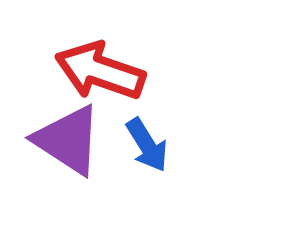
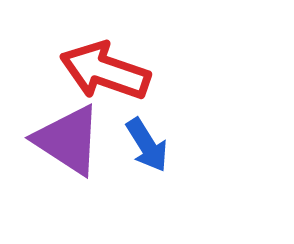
red arrow: moved 5 px right
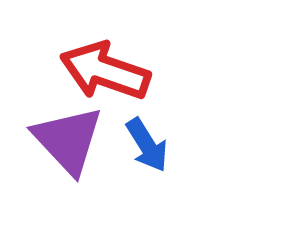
purple triangle: rotated 14 degrees clockwise
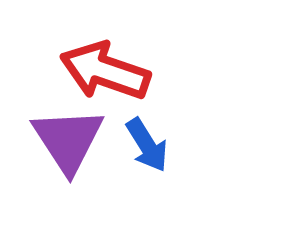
purple triangle: rotated 10 degrees clockwise
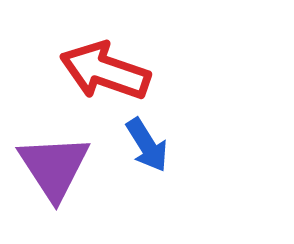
purple triangle: moved 14 px left, 27 px down
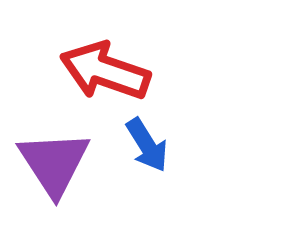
purple triangle: moved 4 px up
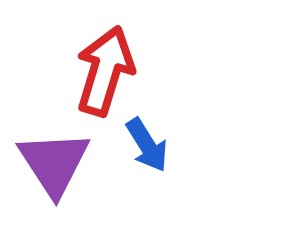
red arrow: rotated 88 degrees clockwise
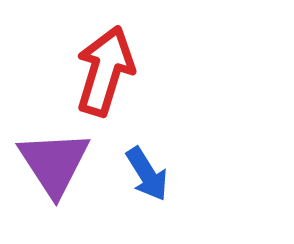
blue arrow: moved 29 px down
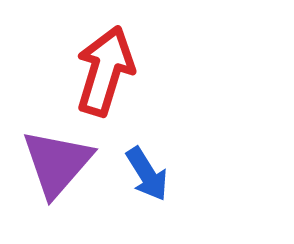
purple triangle: moved 3 px right; rotated 14 degrees clockwise
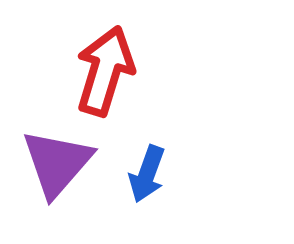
blue arrow: rotated 52 degrees clockwise
